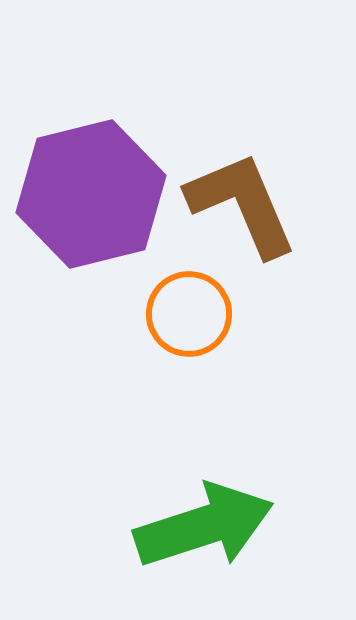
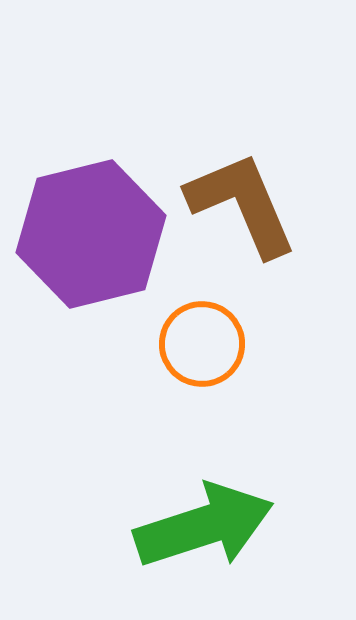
purple hexagon: moved 40 px down
orange circle: moved 13 px right, 30 px down
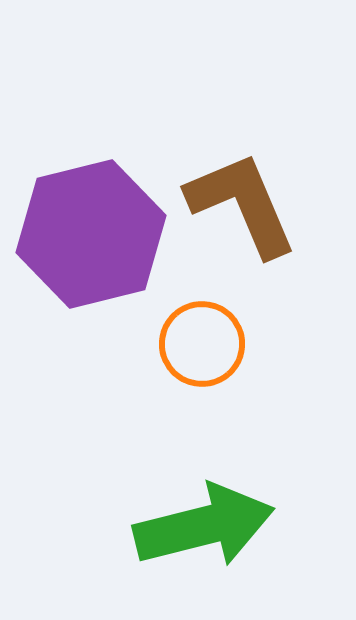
green arrow: rotated 4 degrees clockwise
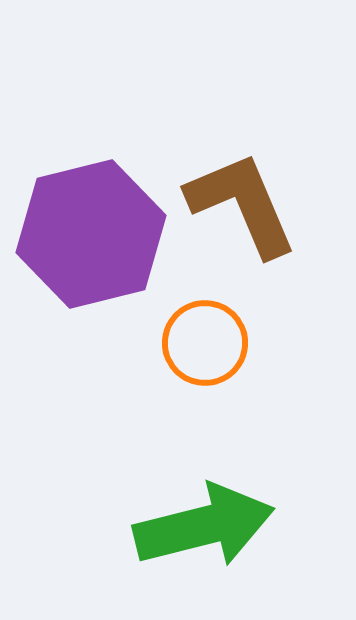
orange circle: moved 3 px right, 1 px up
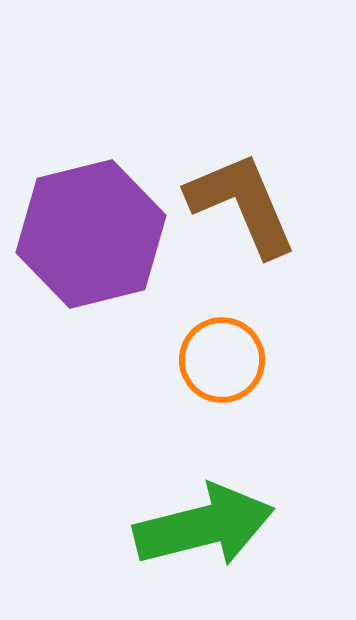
orange circle: moved 17 px right, 17 px down
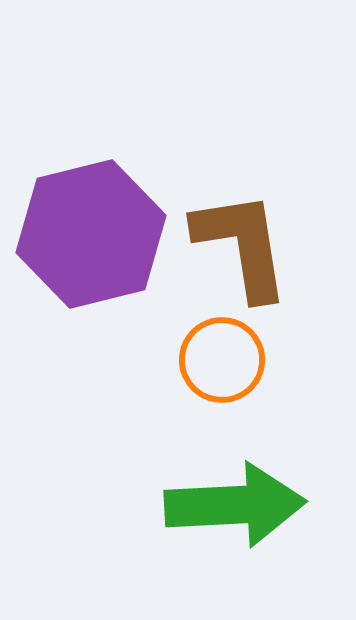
brown L-shape: moved 41 px down; rotated 14 degrees clockwise
green arrow: moved 31 px right, 21 px up; rotated 11 degrees clockwise
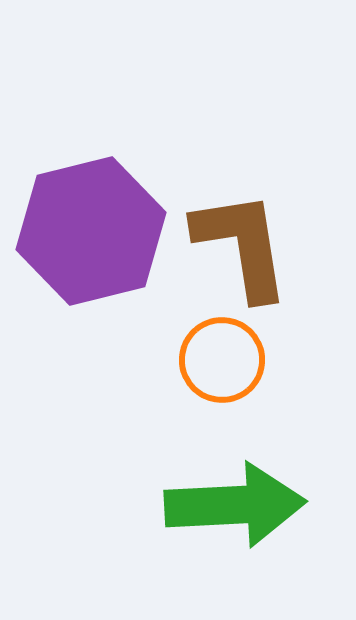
purple hexagon: moved 3 px up
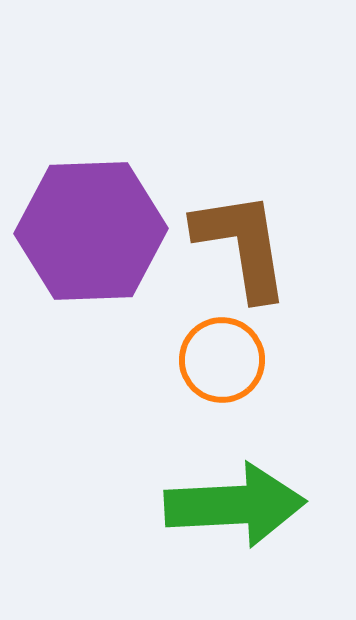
purple hexagon: rotated 12 degrees clockwise
